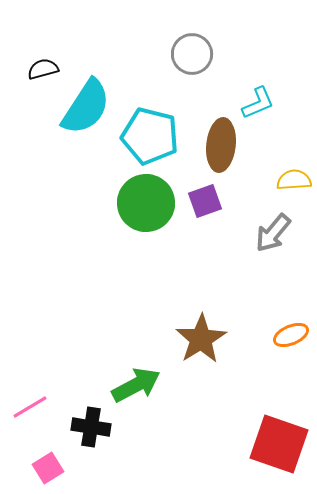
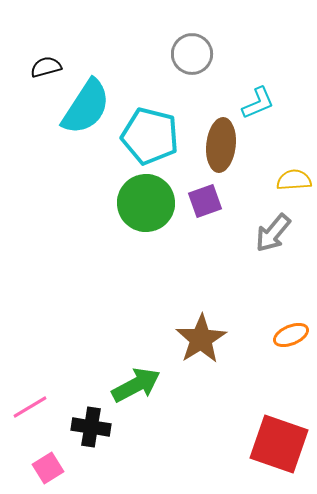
black semicircle: moved 3 px right, 2 px up
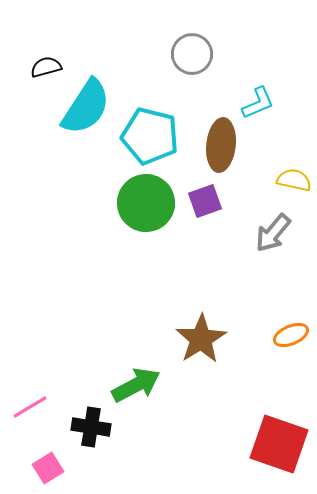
yellow semicircle: rotated 16 degrees clockwise
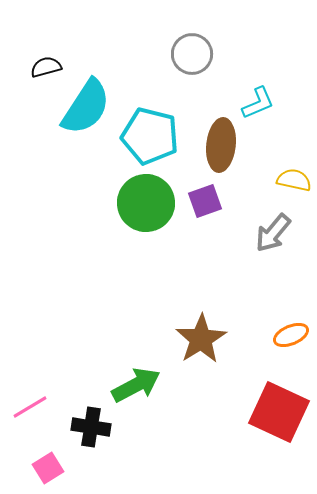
red square: moved 32 px up; rotated 6 degrees clockwise
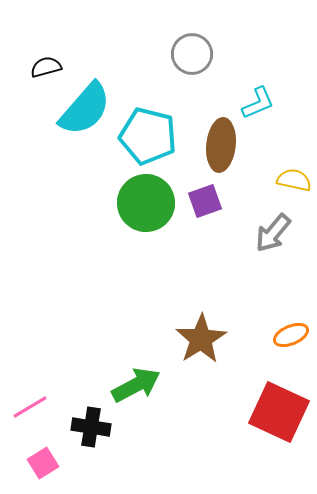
cyan semicircle: moved 1 px left, 2 px down; rotated 8 degrees clockwise
cyan pentagon: moved 2 px left
pink square: moved 5 px left, 5 px up
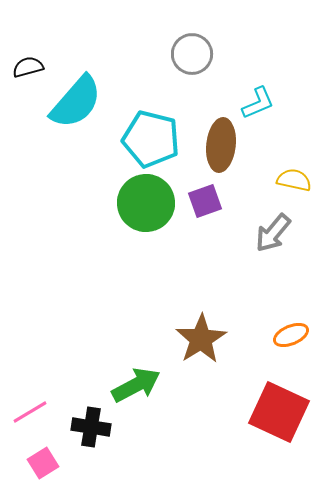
black semicircle: moved 18 px left
cyan semicircle: moved 9 px left, 7 px up
cyan pentagon: moved 3 px right, 3 px down
pink line: moved 5 px down
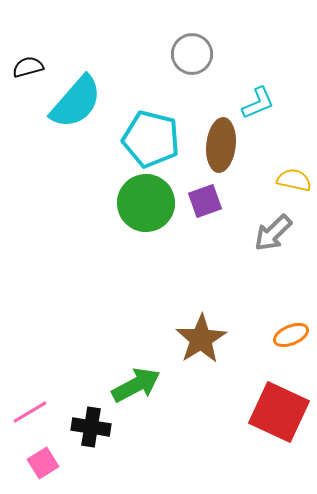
gray arrow: rotated 6 degrees clockwise
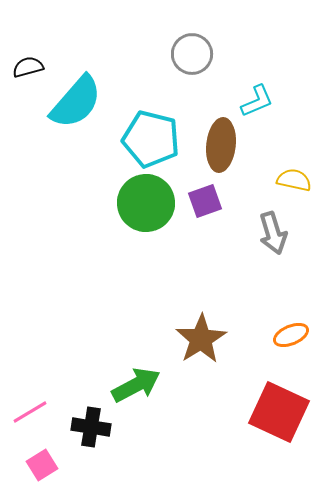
cyan L-shape: moved 1 px left, 2 px up
gray arrow: rotated 63 degrees counterclockwise
pink square: moved 1 px left, 2 px down
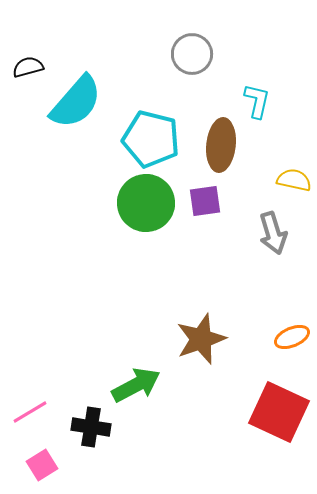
cyan L-shape: rotated 54 degrees counterclockwise
purple square: rotated 12 degrees clockwise
orange ellipse: moved 1 px right, 2 px down
brown star: rotated 12 degrees clockwise
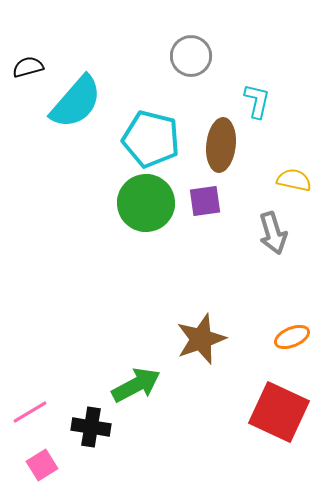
gray circle: moved 1 px left, 2 px down
